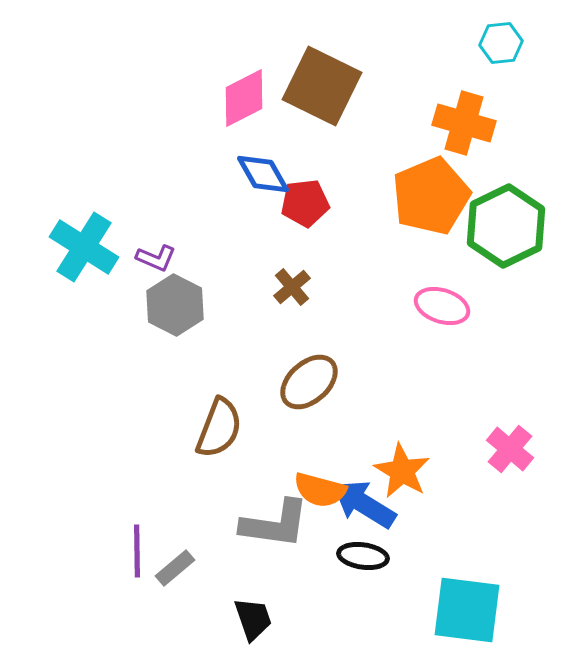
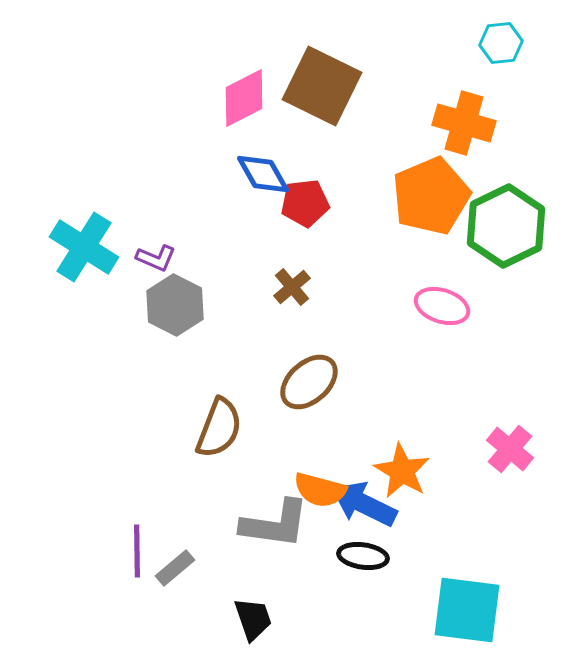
blue arrow: rotated 6 degrees counterclockwise
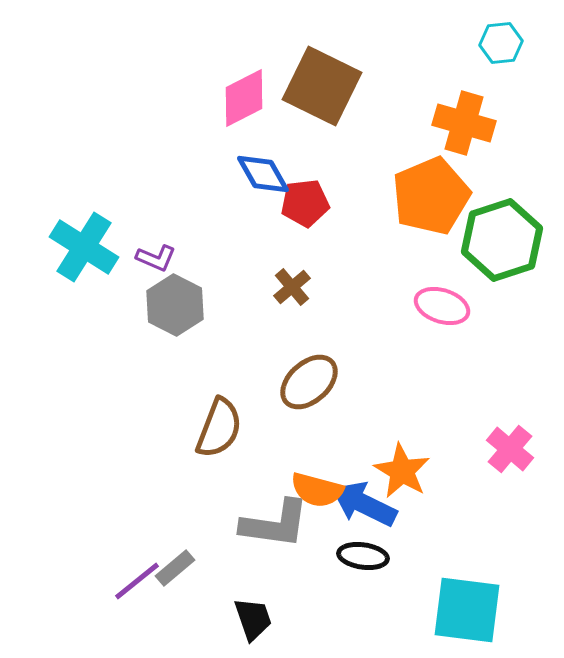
green hexagon: moved 4 px left, 14 px down; rotated 8 degrees clockwise
orange semicircle: moved 3 px left
purple line: moved 30 px down; rotated 52 degrees clockwise
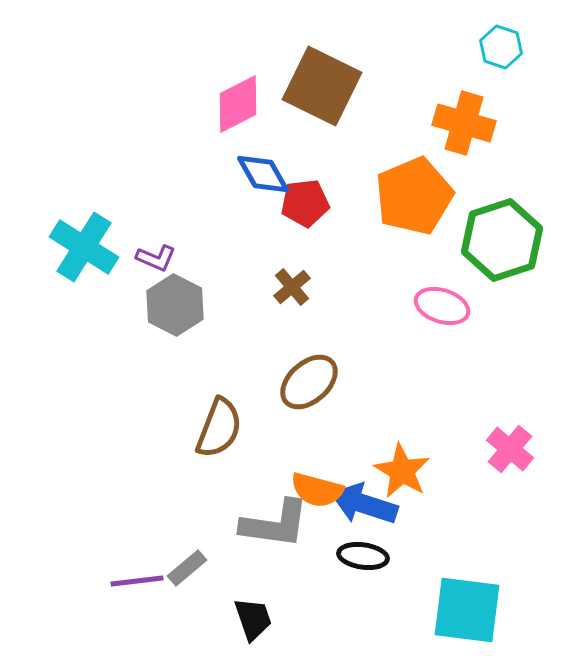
cyan hexagon: moved 4 px down; rotated 24 degrees clockwise
pink diamond: moved 6 px left, 6 px down
orange pentagon: moved 17 px left
blue arrow: rotated 8 degrees counterclockwise
gray rectangle: moved 12 px right
purple line: rotated 32 degrees clockwise
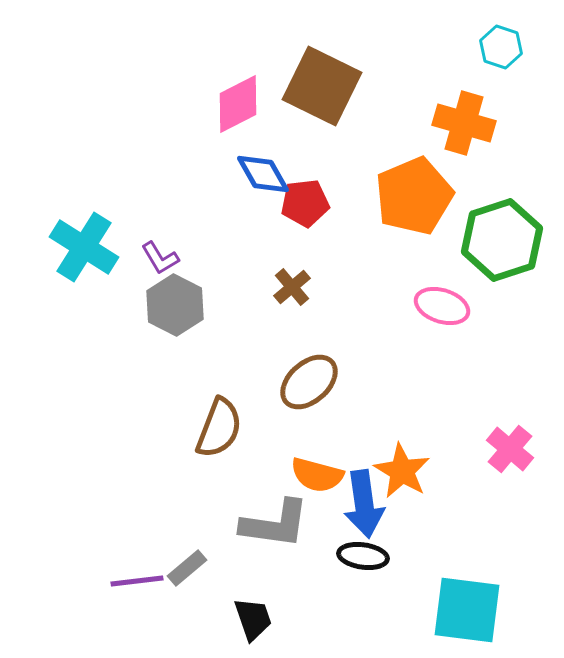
purple L-shape: moved 4 px right; rotated 36 degrees clockwise
orange semicircle: moved 15 px up
blue arrow: rotated 116 degrees counterclockwise
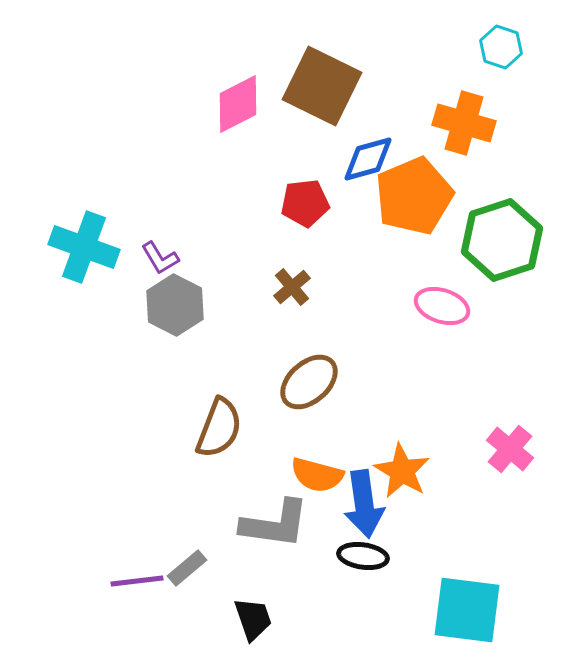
blue diamond: moved 105 px right, 15 px up; rotated 76 degrees counterclockwise
cyan cross: rotated 12 degrees counterclockwise
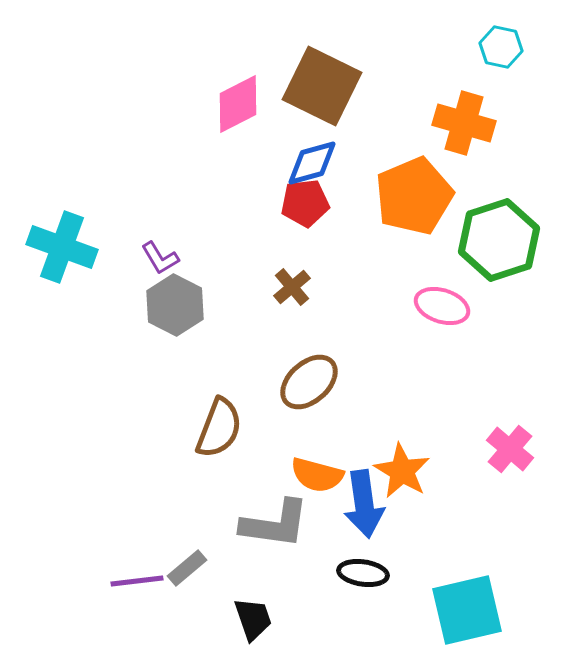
cyan hexagon: rotated 6 degrees counterclockwise
blue diamond: moved 56 px left, 4 px down
green hexagon: moved 3 px left
cyan cross: moved 22 px left
black ellipse: moved 17 px down
cyan square: rotated 20 degrees counterclockwise
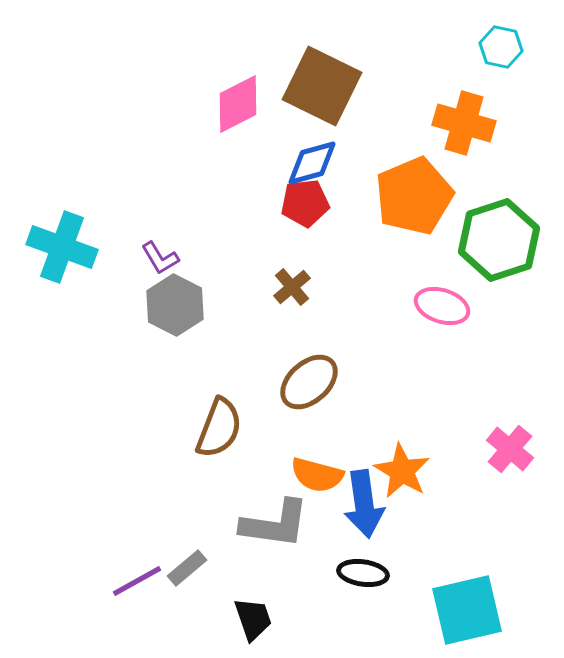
purple line: rotated 22 degrees counterclockwise
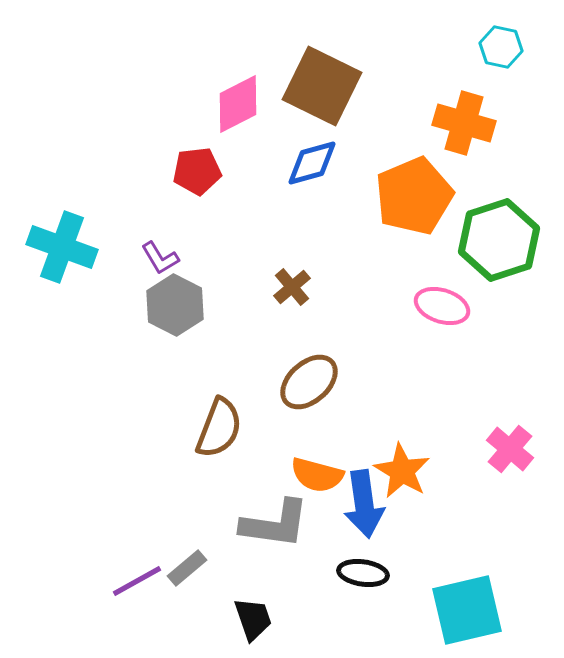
red pentagon: moved 108 px left, 32 px up
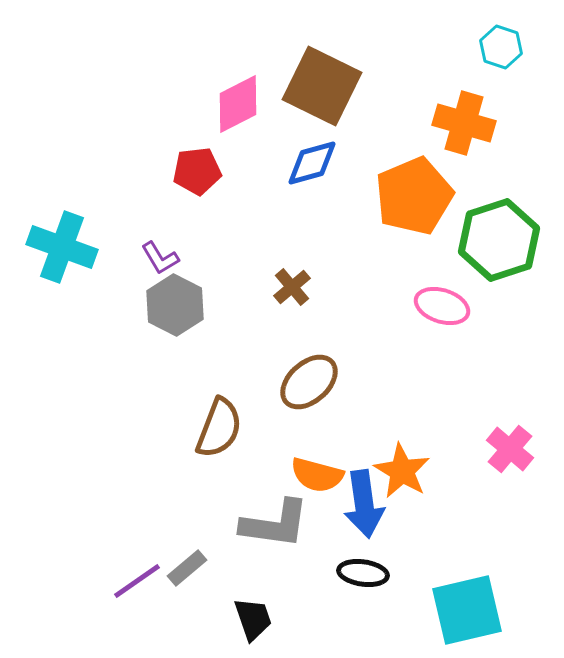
cyan hexagon: rotated 6 degrees clockwise
purple line: rotated 6 degrees counterclockwise
